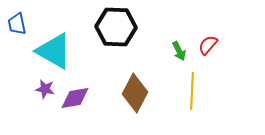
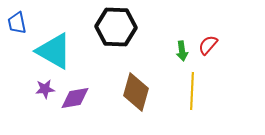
blue trapezoid: moved 1 px up
green arrow: moved 3 px right; rotated 18 degrees clockwise
purple star: rotated 18 degrees counterclockwise
brown diamond: moved 1 px right, 1 px up; rotated 12 degrees counterclockwise
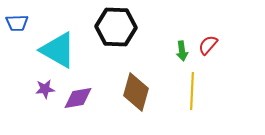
blue trapezoid: rotated 80 degrees counterclockwise
cyan triangle: moved 4 px right, 1 px up
purple diamond: moved 3 px right
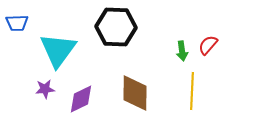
cyan triangle: rotated 36 degrees clockwise
brown diamond: moved 1 px left, 1 px down; rotated 15 degrees counterclockwise
purple diamond: moved 3 px right, 1 px down; rotated 16 degrees counterclockwise
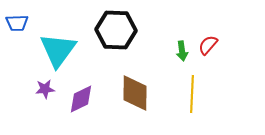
black hexagon: moved 3 px down
yellow line: moved 3 px down
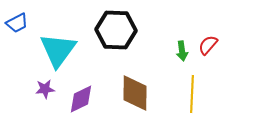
blue trapezoid: rotated 25 degrees counterclockwise
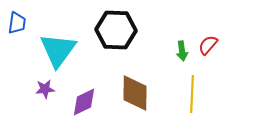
blue trapezoid: rotated 55 degrees counterclockwise
purple diamond: moved 3 px right, 3 px down
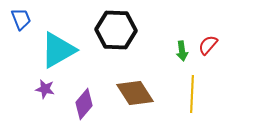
blue trapezoid: moved 4 px right, 4 px up; rotated 30 degrees counterclockwise
cyan triangle: rotated 24 degrees clockwise
purple star: rotated 18 degrees clockwise
brown diamond: rotated 33 degrees counterclockwise
purple diamond: moved 2 px down; rotated 24 degrees counterclockwise
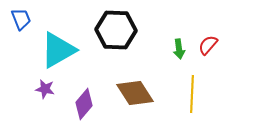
green arrow: moved 3 px left, 2 px up
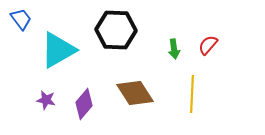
blue trapezoid: rotated 15 degrees counterclockwise
green arrow: moved 5 px left
purple star: moved 1 px right, 11 px down
